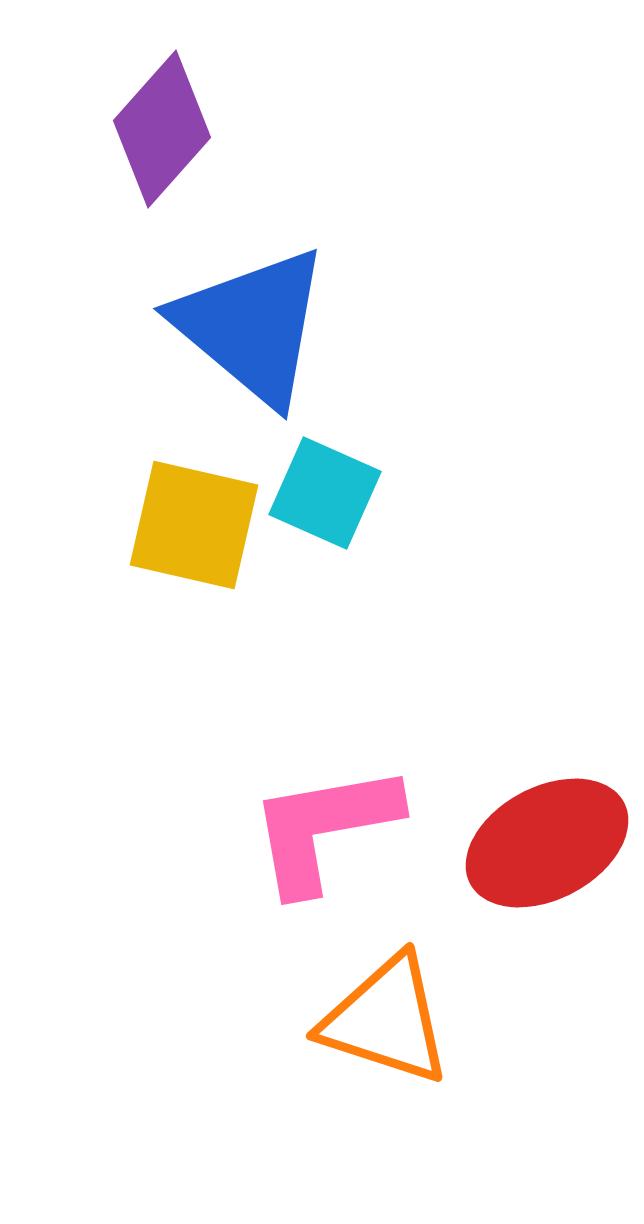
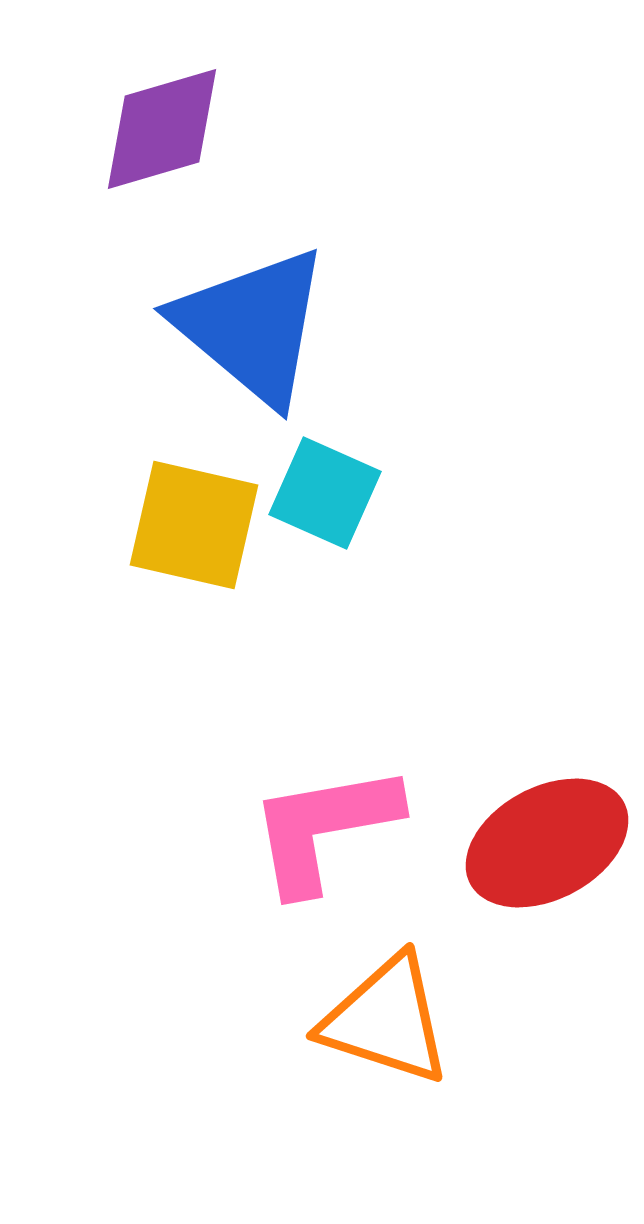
purple diamond: rotated 32 degrees clockwise
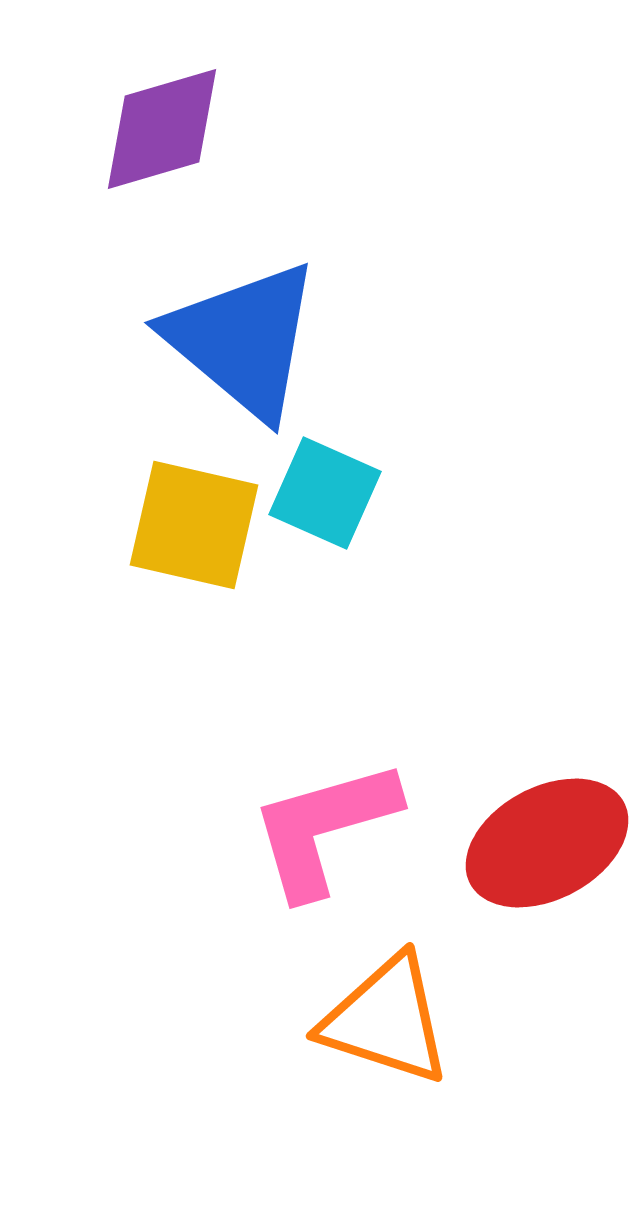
blue triangle: moved 9 px left, 14 px down
pink L-shape: rotated 6 degrees counterclockwise
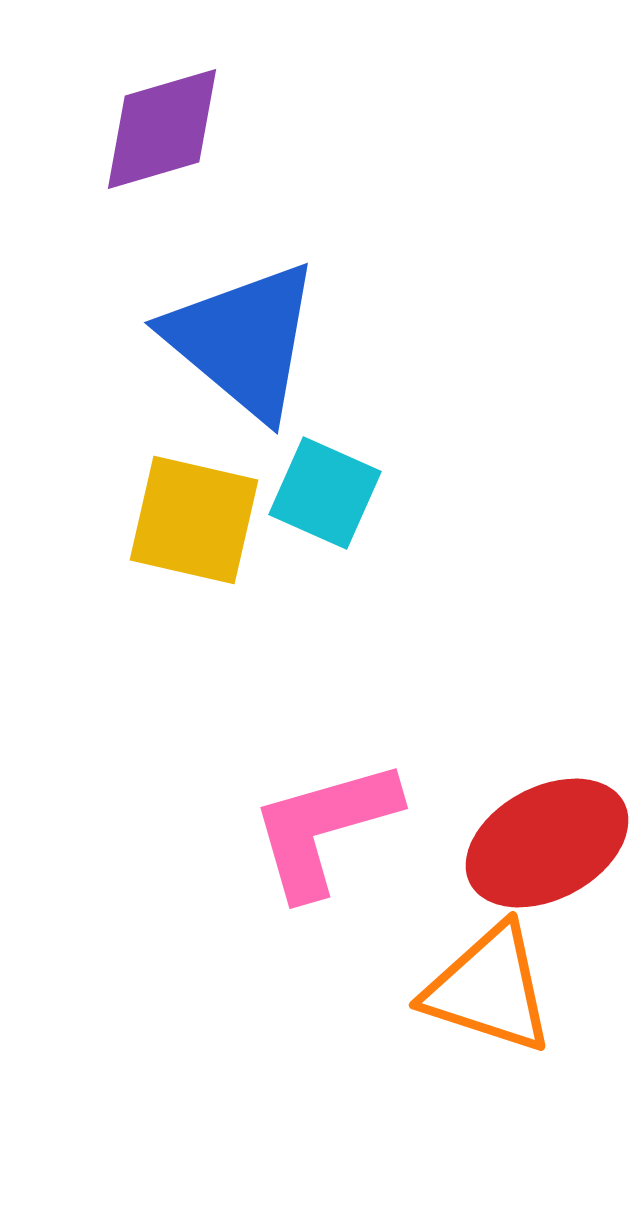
yellow square: moved 5 px up
orange triangle: moved 103 px right, 31 px up
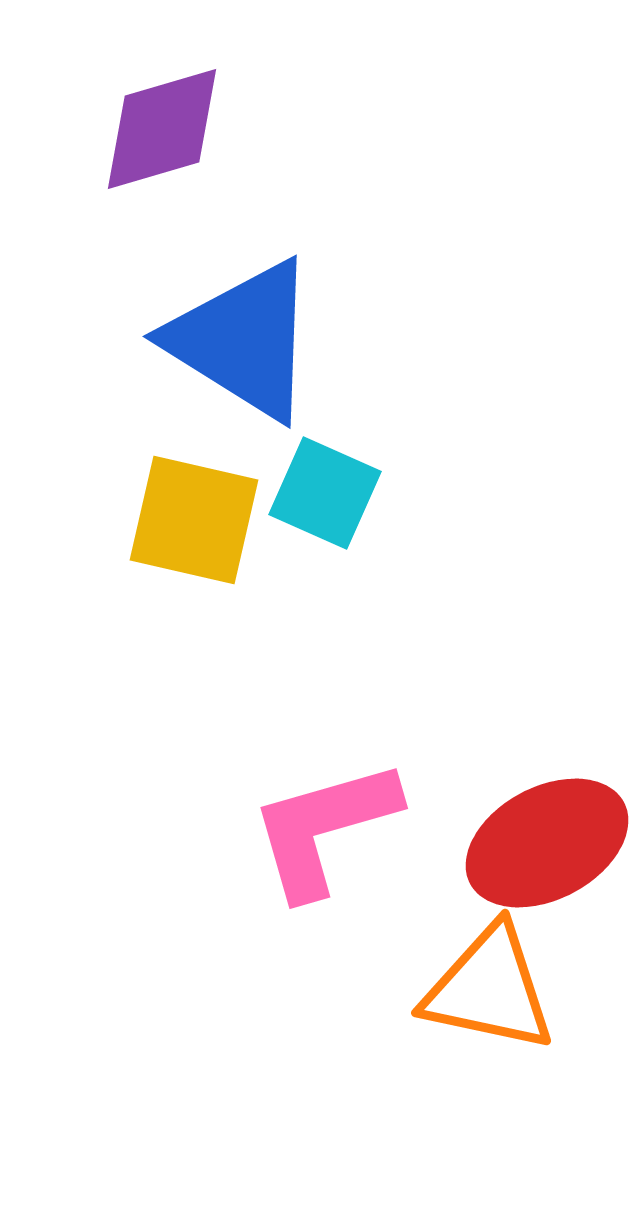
blue triangle: rotated 8 degrees counterclockwise
orange triangle: rotated 6 degrees counterclockwise
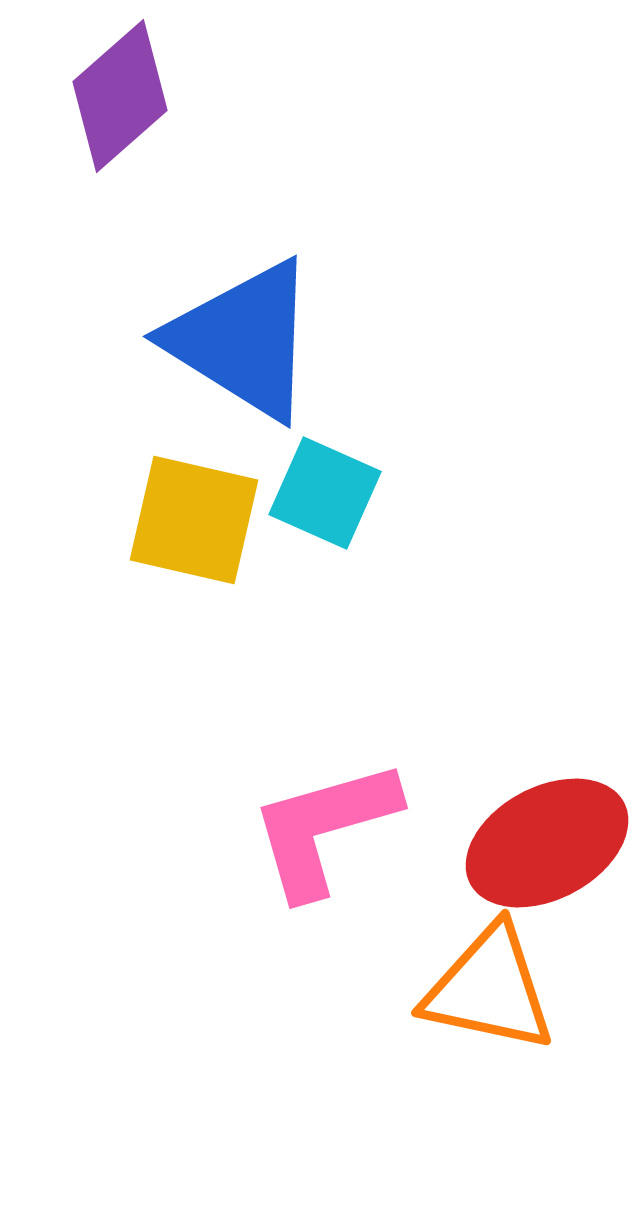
purple diamond: moved 42 px left, 33 px up; rotated 25 degrees counterclockwise
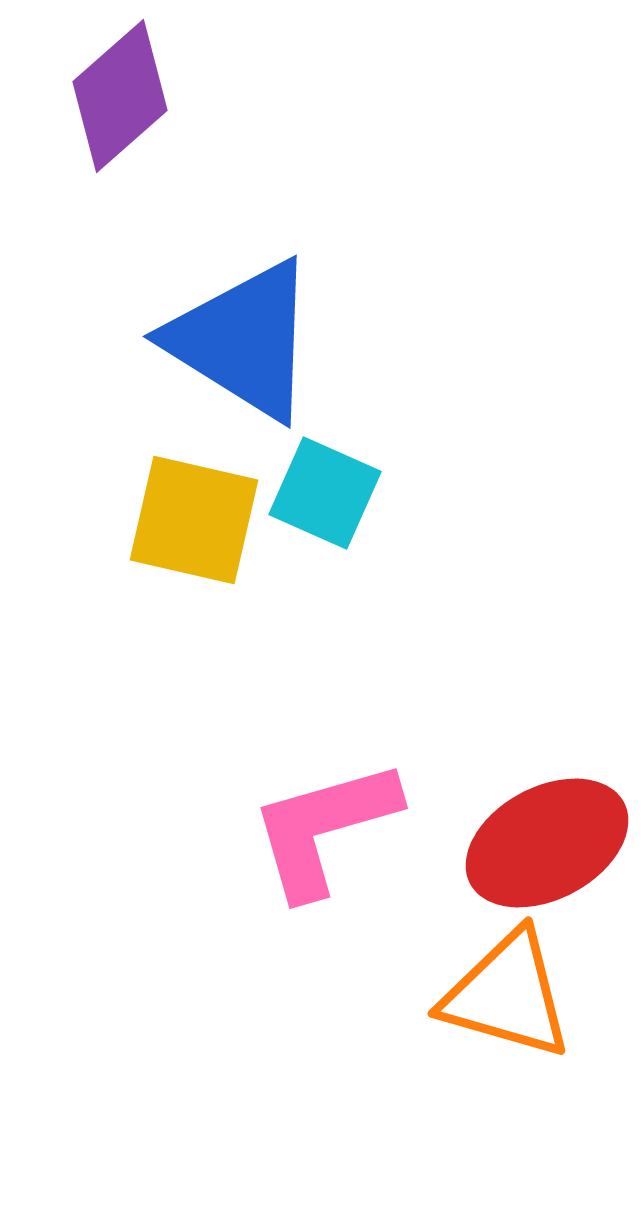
orange triangle: moved 18 px right, 6 px down; rotated 4 degrees clockwise
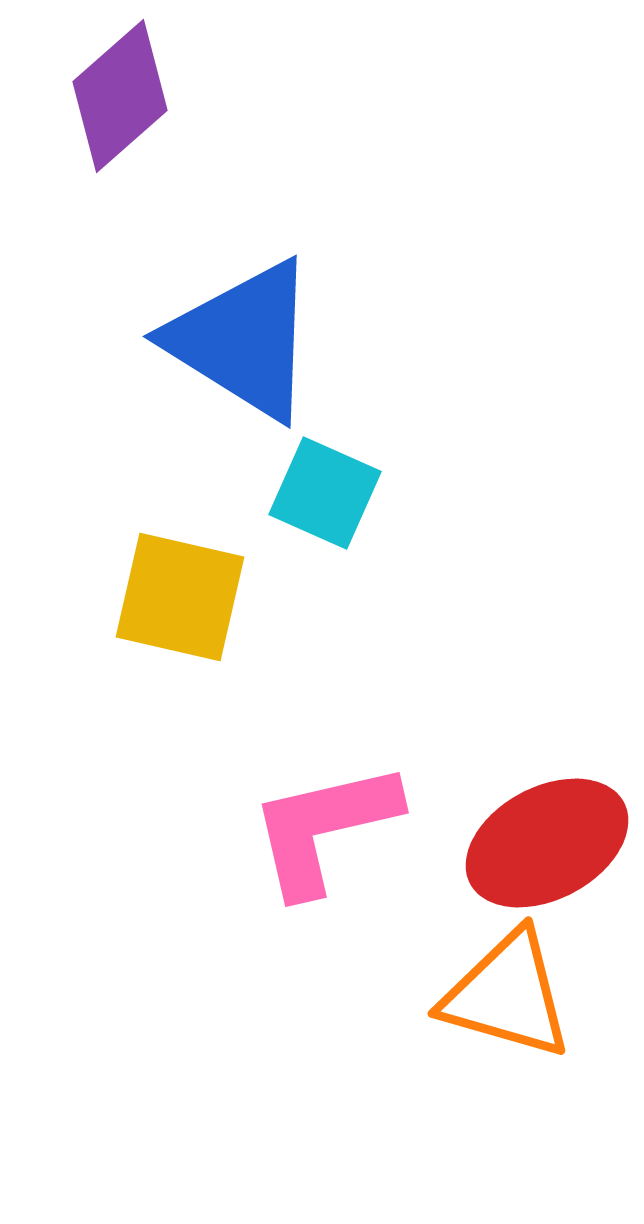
yellow square: moved 14 px left, 77 px down
pink L-shape: rotated 3 degrees clockwise
